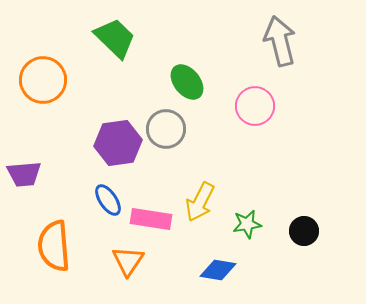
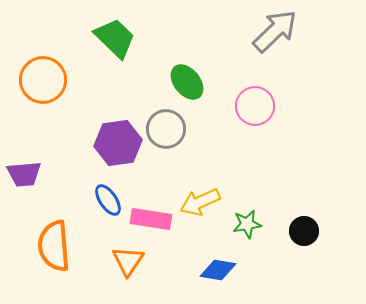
gray arrow: moved 5 px left, 10 px up; rotated 60 degrees clockwise
yellow arrow: rotated 39 degrees clockwise
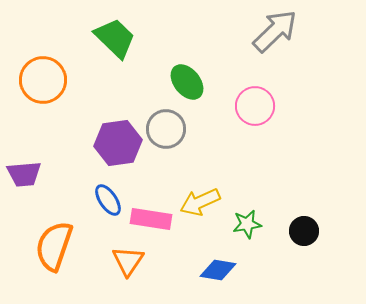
orange semicircle: rotated 24 degrees clockwise
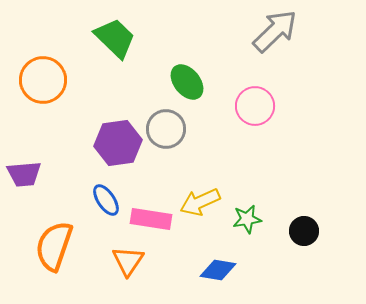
blue ellipse: moved 2 px left
green star: moved 5 px up
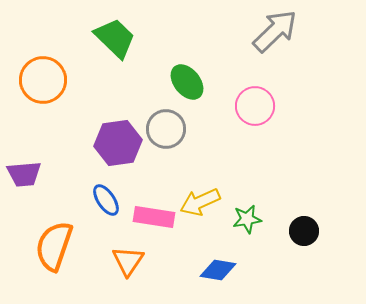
pink rectangle: moved 3 px right, 2 px up
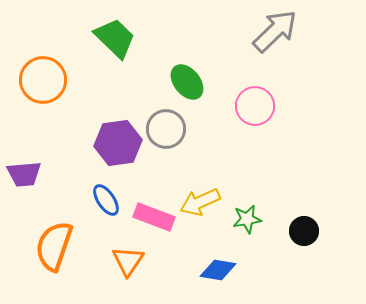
pink rectangle: rotated 12 degrees clockwise
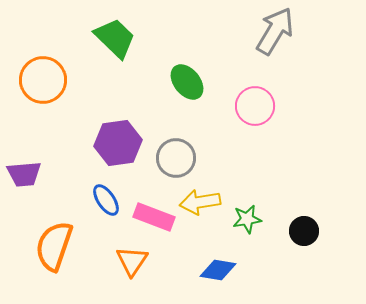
gray arrow: rotated 15 degrees counterclockwise
gray circle: moved 10 px right, 29 px down
yellow arrow: rotated 15 degrees clockwise
orange triangle: moved 4 px right
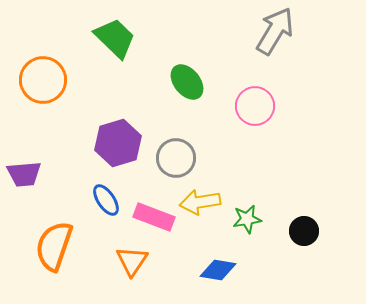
purple hexagon: rotated 9 degrees counterclockwise
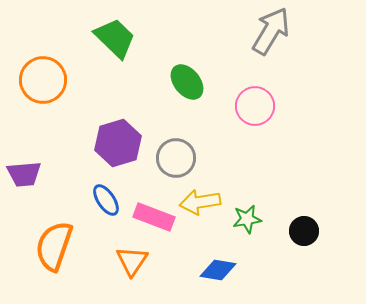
gray arrow: moved 4 px left
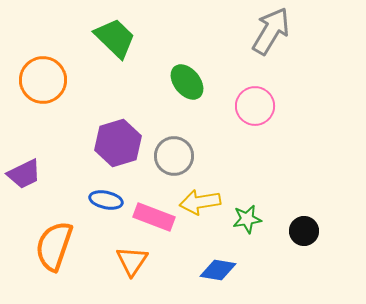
gray circle: moved 2 px left, 2 px up
purple trapezoid: rotated 21 degrees counterclockwise
blue ellipse: rotated 44 degrees counterclockwise
